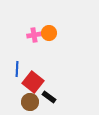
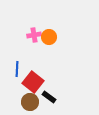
orange circle: moved 4 px down
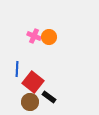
pink cross: moved 1 px down; rotated 32 degrees clockwise
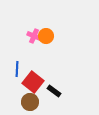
orange circle: moved 3 px left, 1 px up
black rectangle: moved 5 px right, 6 px up
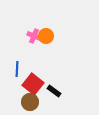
red square: moved 2 px down
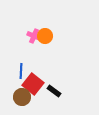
orange circle: moved 1 px left
blue line: moved 4 px right, 2 px down
brown circle: moved 8 px left, 5 px up
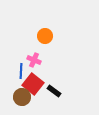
pink cross: moved 24 px down
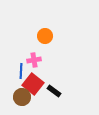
pink cross: rotated 32 degrees counterclockwise
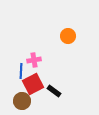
orange circle: moved 23 px right
red square: rotated 25 degrees clockwise
brown circle: moved 4 px down
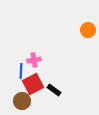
orange circle: moved 20 px right, 6 px up
black rectangle: moved 1 px up
